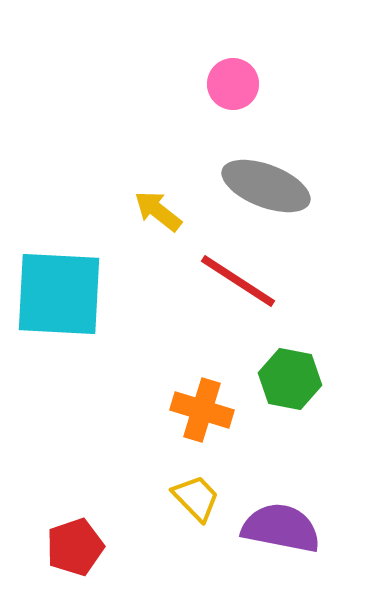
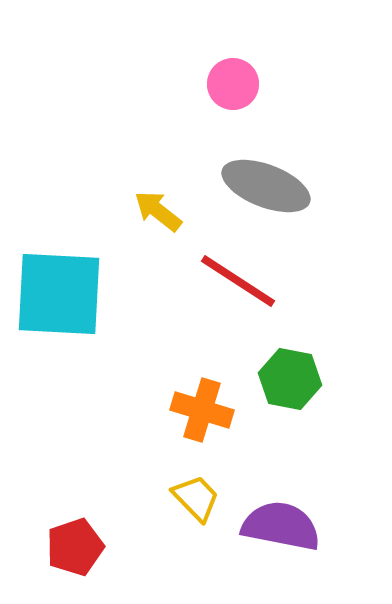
purple semicircle: moved 2 px up
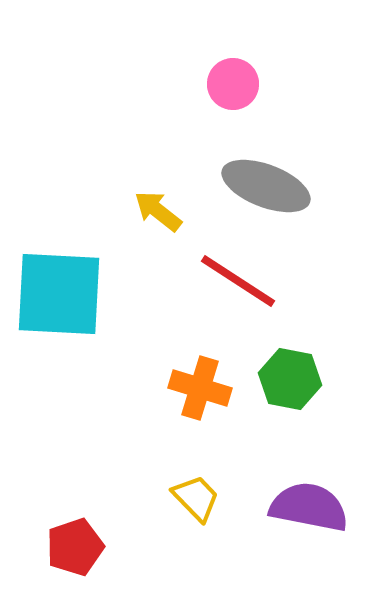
orange cross: moved 2 px left, 22 px up
purple semicircle: moved 28 px right, 19 px up
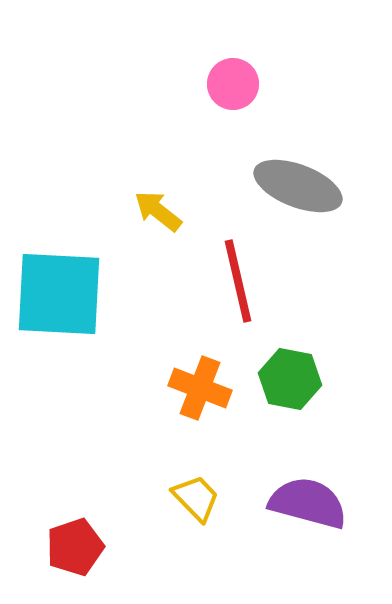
gray ellipse: moved 32 px right
red line: rotated 44 degrees clockwise
orange cross: rotated 4 degrees clockwise
purple semicircle: moved 1 px left, 4 px up; rotated 4 degrees clockwise
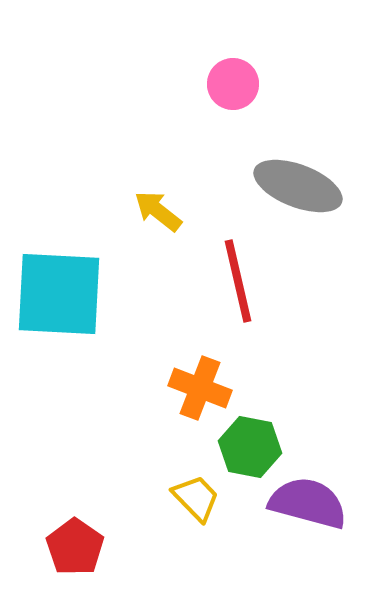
green hexagon: moved 40 px left, 68 px down
red pentagon: rotated 18 degrees counterclockwise
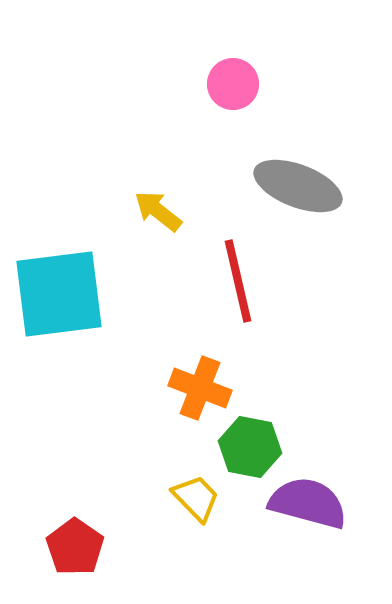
cyan square: rotated 10 degrees counterclockwise
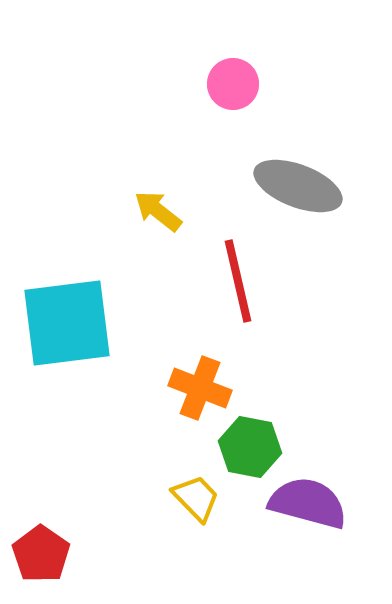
cyan square: moved 8 px right, 29 px down
red pentagon: moved 34 px left, 7 px down
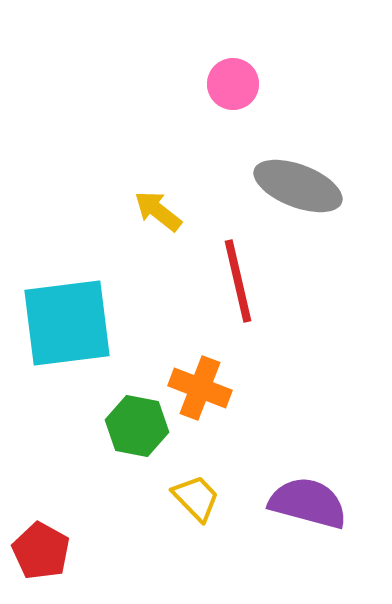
green hexagon: moved 113 px left, 21 px up
red pentagon: moved 3 px up; rotated 6 degrees counterclockwise
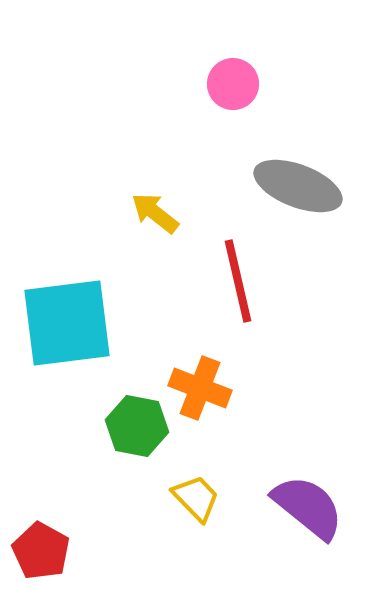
yellow arrow: moved 3 px left, 2 px down
purple semicircle: moved 4 px down; rotated 24 degrees clockwise
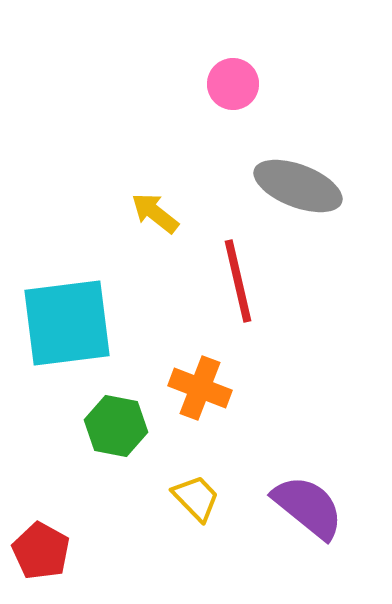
green hexagon: moved 21 px left
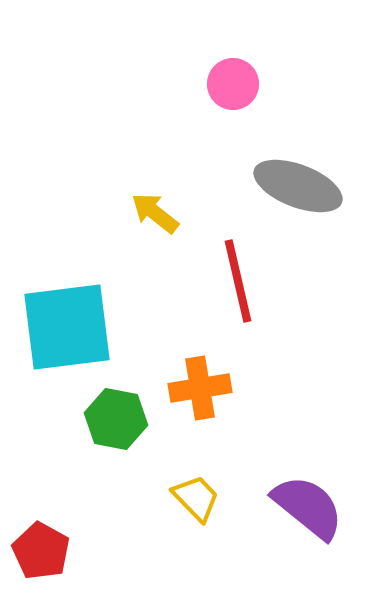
cyan square: moved 4 px down
orange cross: rotated 30 degrees counterclockwise
green hexagon: moved 7 px up
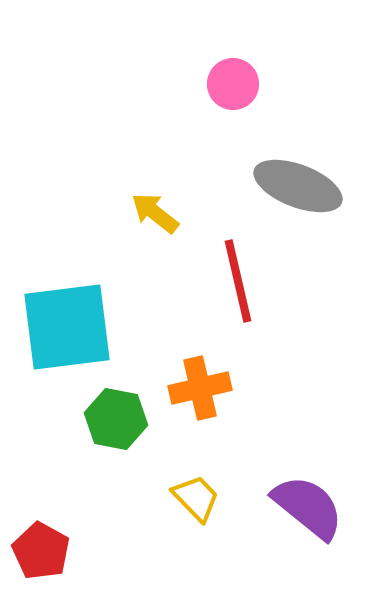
orange cross: rotated 4 degrees counterclockwise
